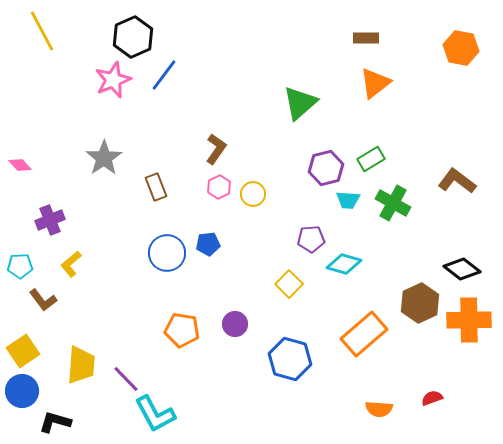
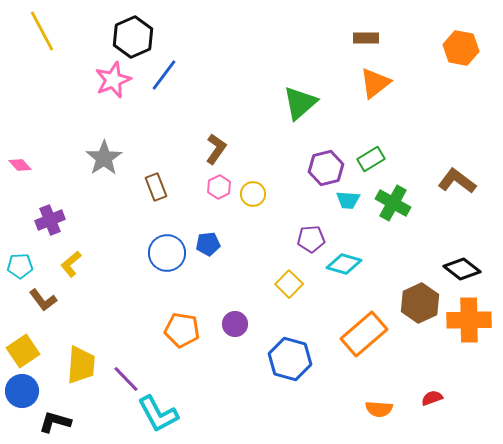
cyan L-shape at (155, 414): moved 3 px right
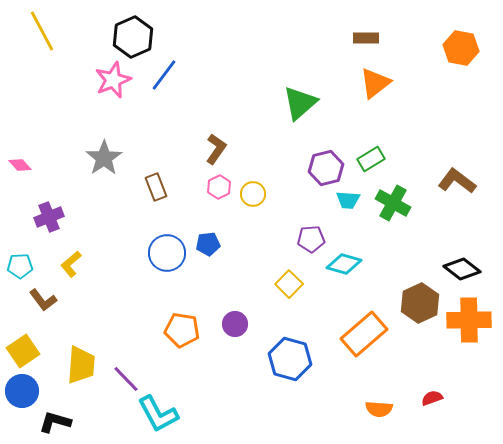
purple cross at (50, 220): moved 1 px left, 3 px up
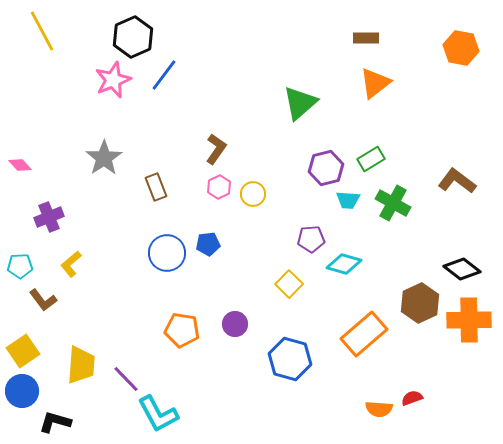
red semicircle at (432, 398): moved 20 px left
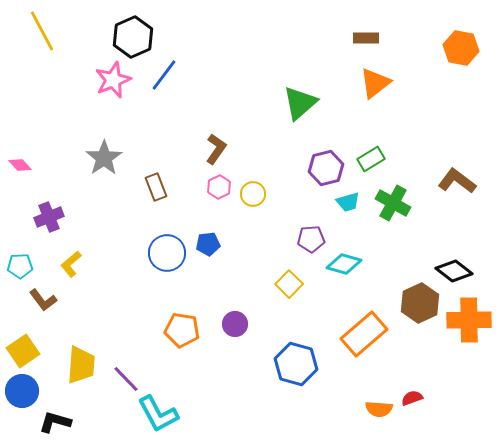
cyan trapezoid at (348, 200): moved 2 px down; rotated 20 degrees counterclockwise
black diamond at (462, 269): moved 8 px left, 2 px down
blue hexagon at (290, 359): moved 6 px right, 5 px down
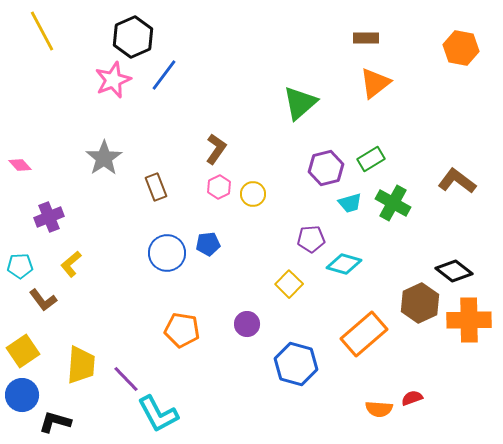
cyan trapezoid at (348, 202): moved 2 px right, 1 px down
purple circle at (235, 324): moved 12 px right
blue circle at (22, 391): moved 4 px down
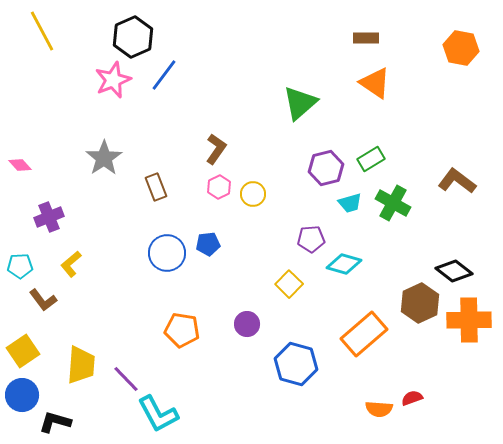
orange triangle at (375, 83): rotated 48 degrees counterclockwise
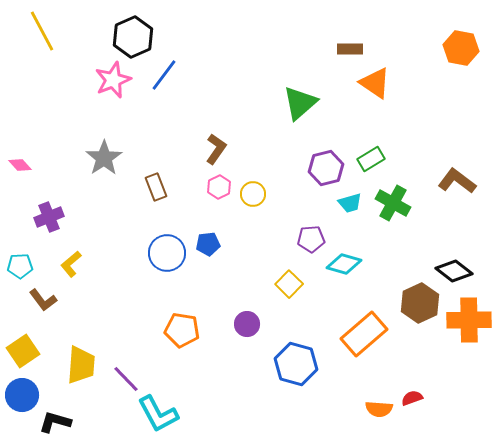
brown rectangle at (366, 38): moved 16 px left, 11 px down
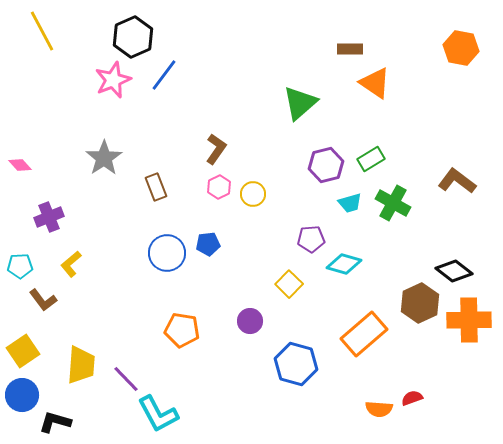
purple hexagon at (326, 168): moved 3 px up
purple circle at (247, 324): moved 3 px right, 3 px up
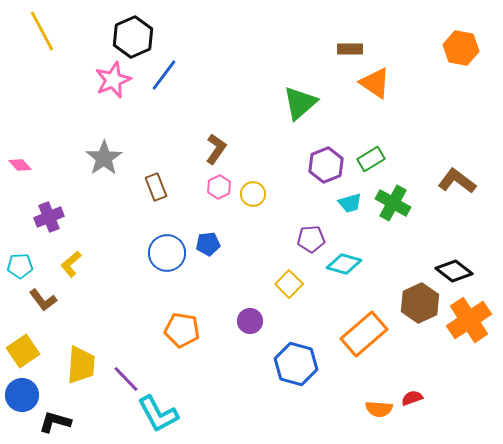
purple hexagon at (326, 165): rotated 8 degrees counterclockwise
orange cross at (469, 320): rotated 33 degrees counterclockwise
